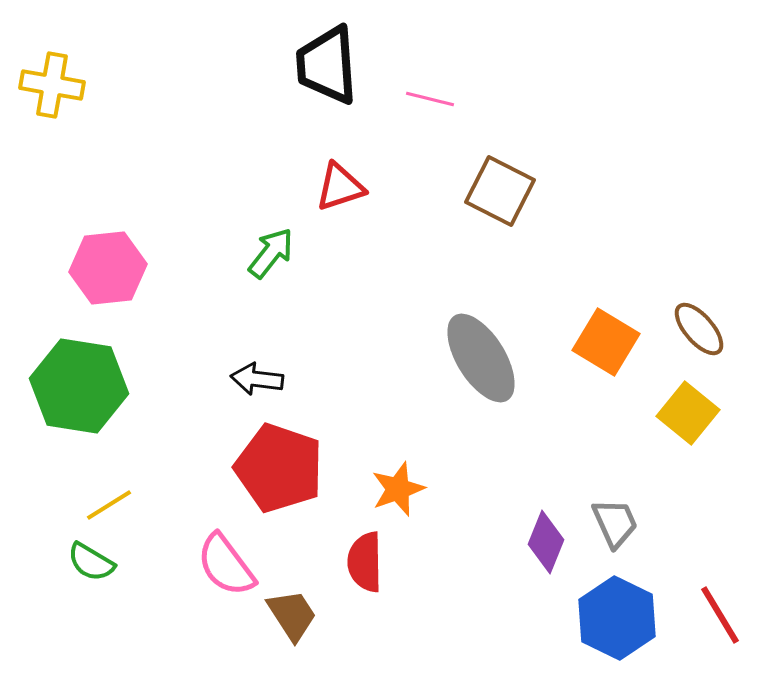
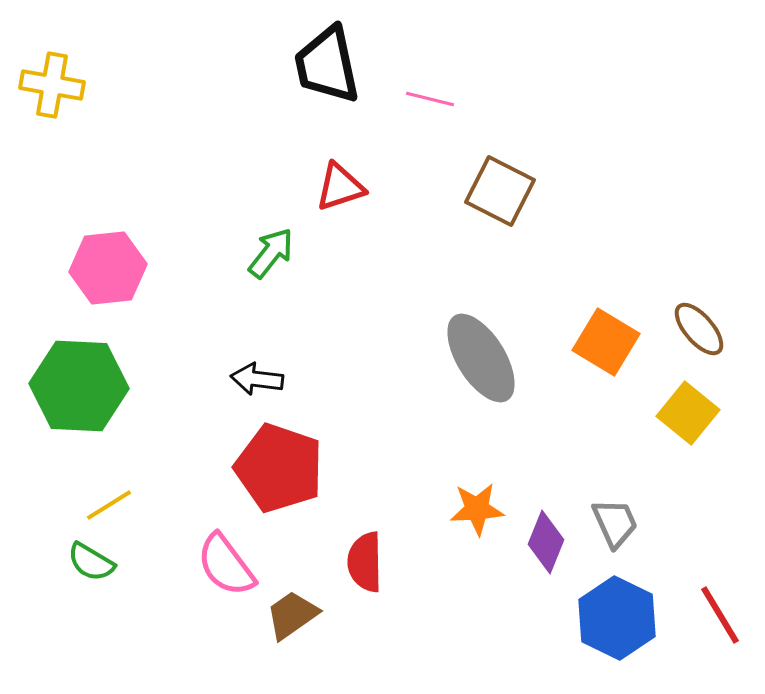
black trapezoid: rotated 8 degrees counterclockwise
green hexagon: rotated 6 degrees counterclockwise
orange star: moved 79 px right, 20 px down; rotated 16 degrees clockwise
brown trapezoid: rotated 92 degrees counterclockwise
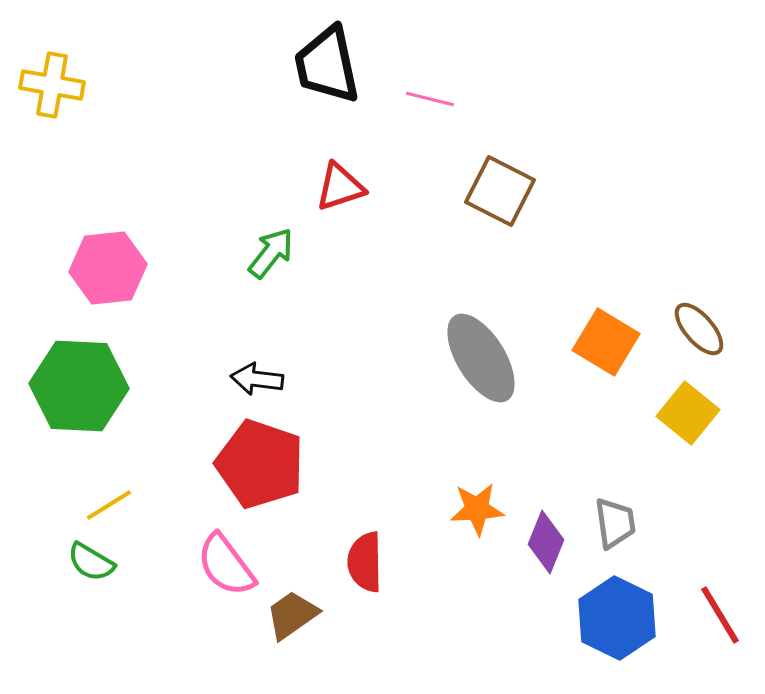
red pentagon: moved 19 px left, 4 px up
gray trapezoid: rotated 16 degrees clockwise
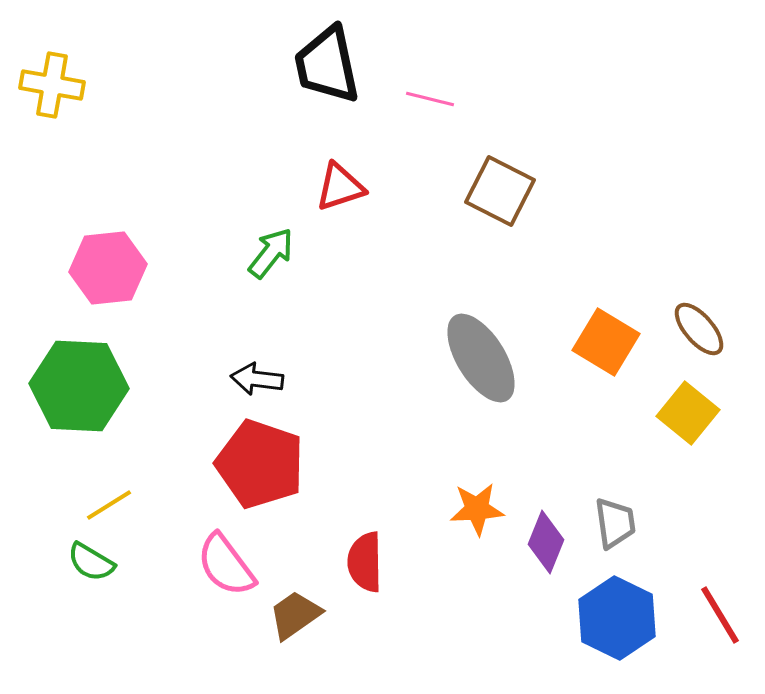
brown trapezoid: moved 3 px right
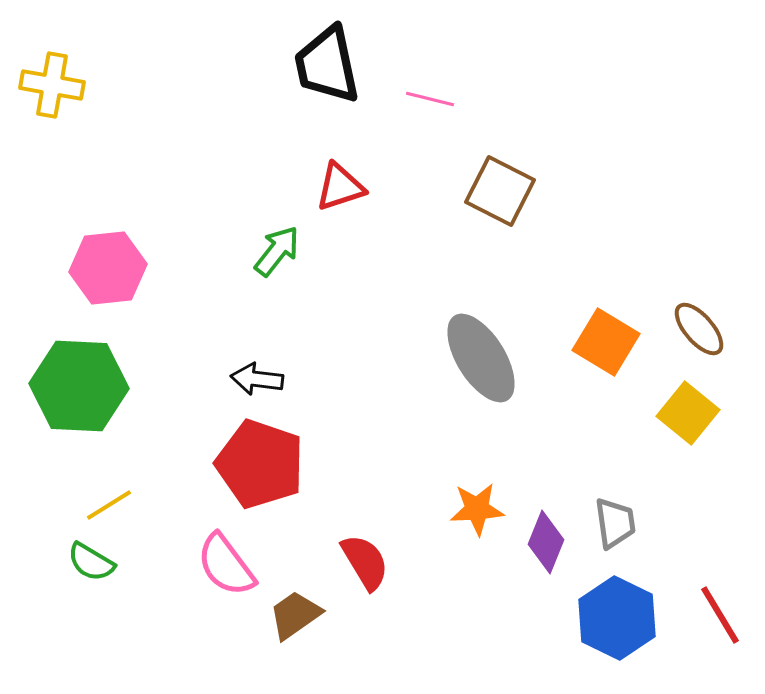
green arrow: moved 6 px right, 2 px up
red semicircle: rotated 150 degrees clockwise
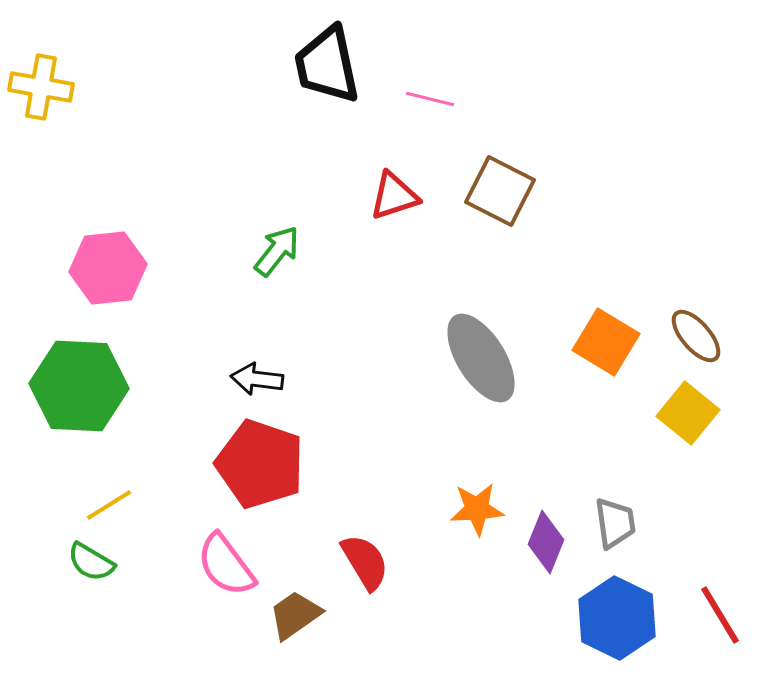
yellow cross: moved 11 px left, 2 px down
red triangle: moved 54 px right, 9 px down
brown ellipse: moved 3 px left, 7 px down
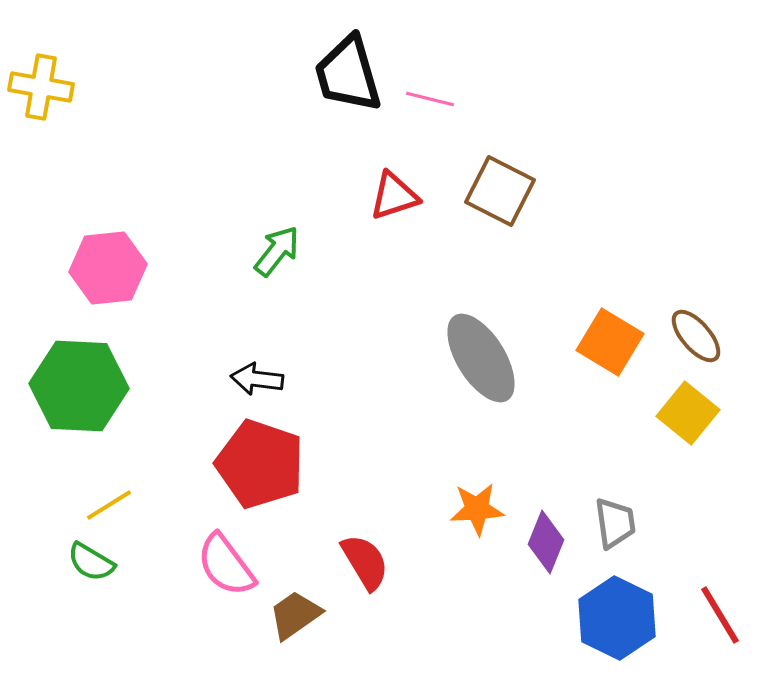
black trapezoid: moved 21 px right, 9 px down; rotated 4 degrees counterclockwise
orange square: moved 4 px right
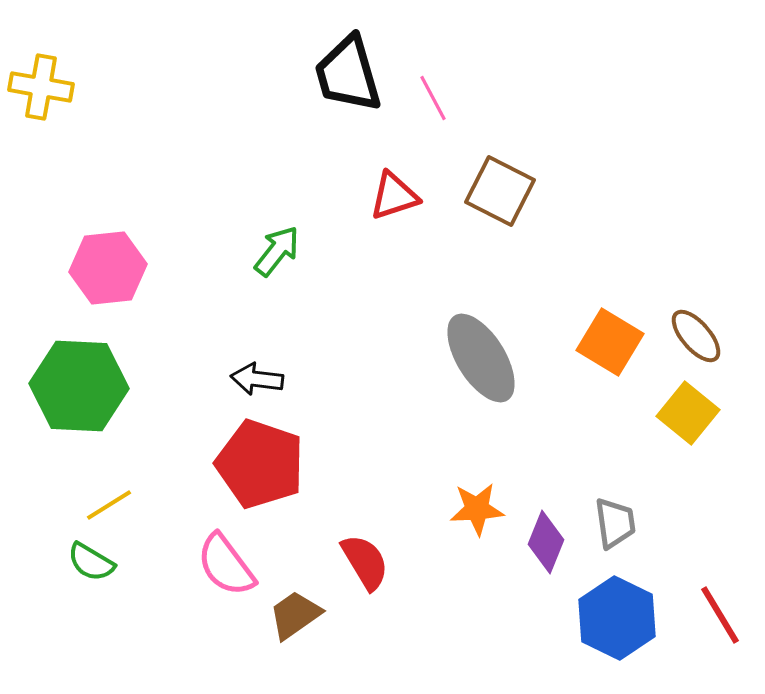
pink line: moved 3 px right, 1 px up; rotated 48 degrees clockwise
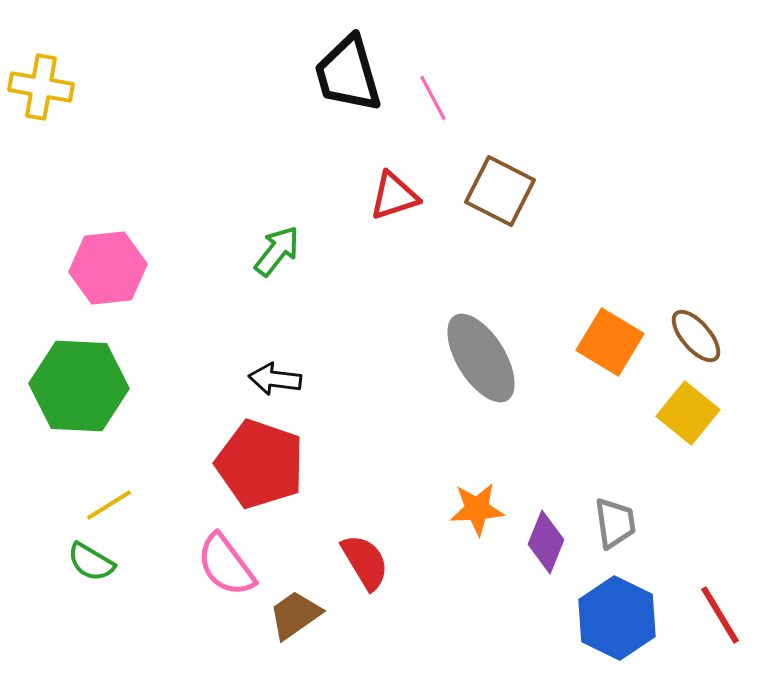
black arrow: moved 18 px right
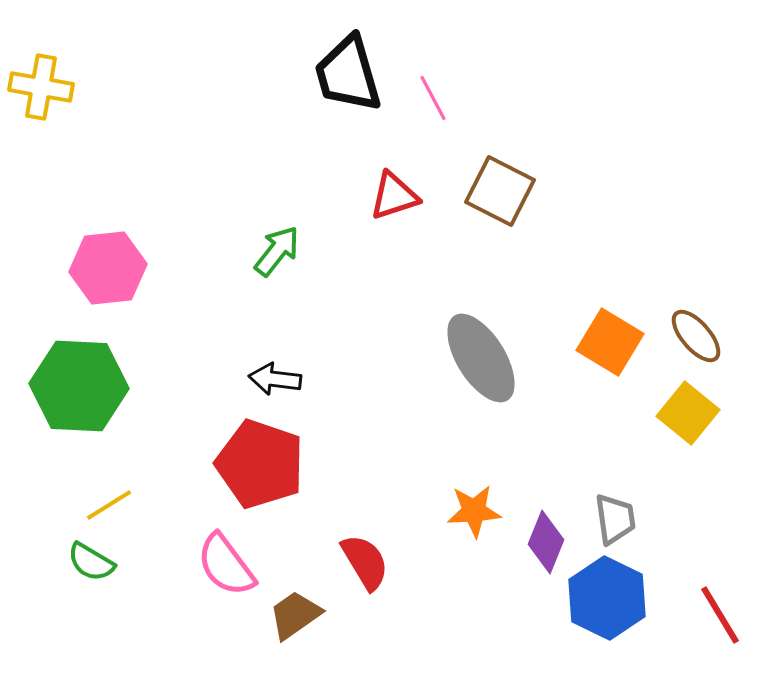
orange star: moved 3 px left, 2 px down
gray trapezoid: moved 4 px up
blue hexagon: moved 10 px left, 20 px up
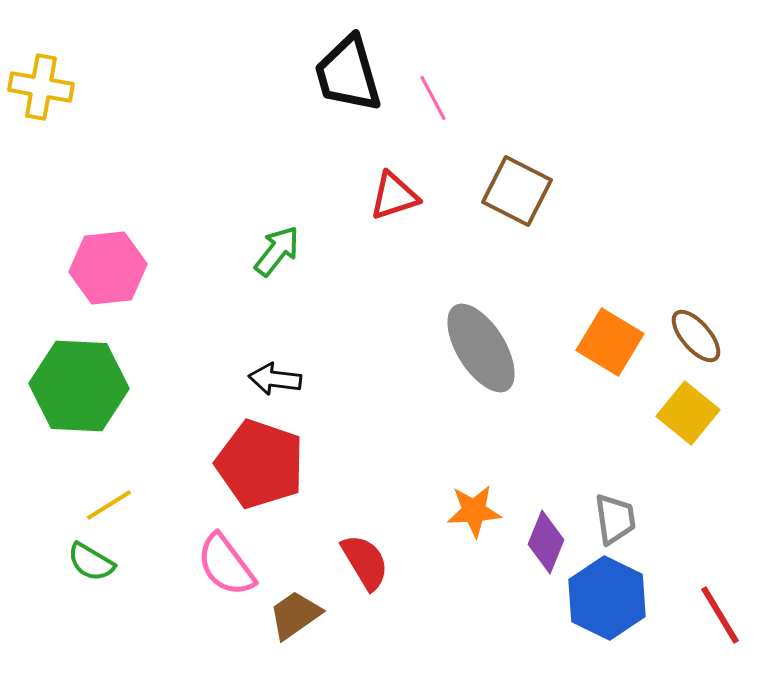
brown square: moved 17 px right
gray ellipse: moved 10 px up
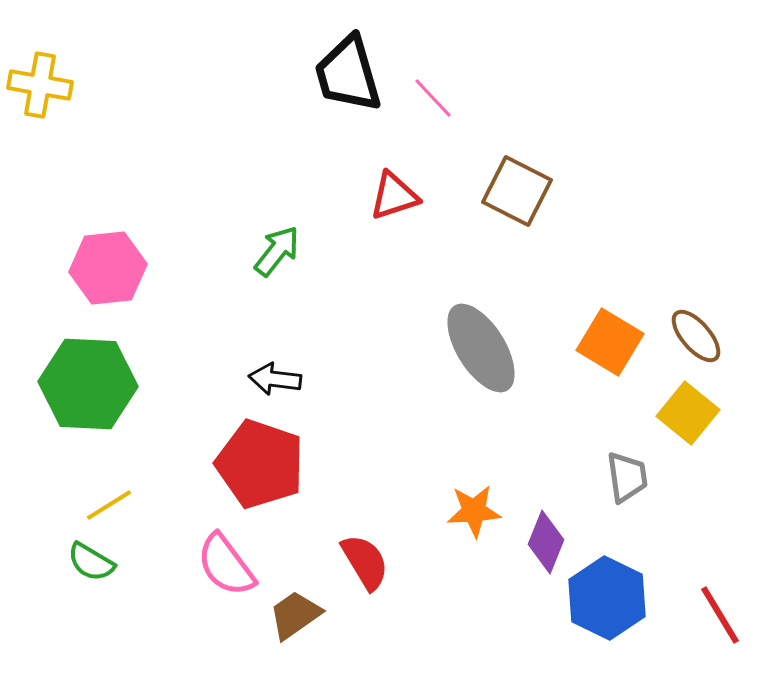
yellow cross: moved 1 px left, 2 px up
pink line: rotated 15 degrees counterclockwise
green hexagon: moved 9 px right, 2 px up
gray trapezoid: moved 12 px right, 42 px up
